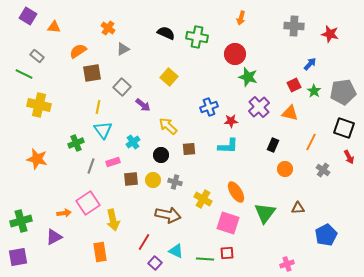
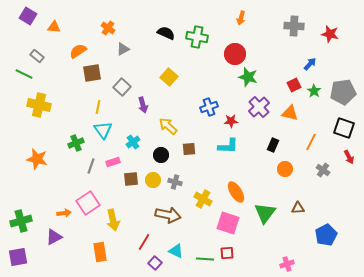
purple arrow at (143, 105): rotated 35 degrees clockwise
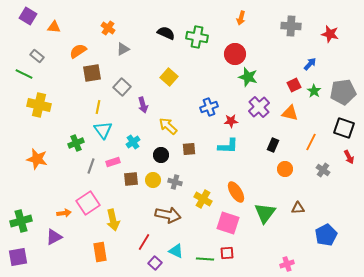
gray cross at (294, 26): moved 3 px left
